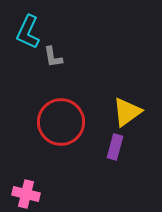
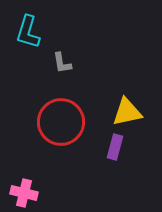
cyan L-shape: rotated 8 degrees counterclockwise
gray L-shape: moved 9 px right, 6 px down
yellow triangle: rotated 24 degrees clockwise
pink cross: moved 2 px left, 1 px up
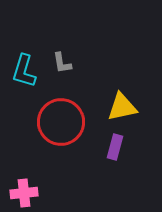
cyan L-shape: moved 4 px left, 39 px down
yellow triangle: moved 5 px left, 5 px up
pink cross: rotated 20 degrees counterclockwise
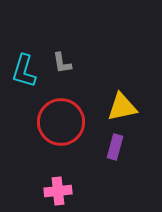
pink cross: moved 34 px right, 2 px up
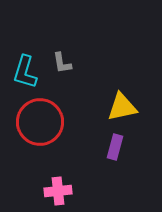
cyan L-shape: moved 1 px right, 1 px down
red circle: moved 21 px left
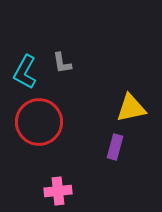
cyan L-shape: rotated 12 degrees clockwise
yellow triangle: moved 9 px right, 1 px down
red circle: moved 1 px left
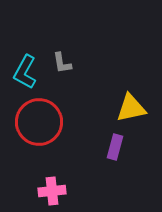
pink cross: moved 6 px left
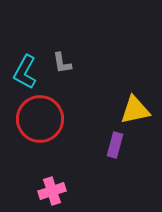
yellow triangle: moved 4 px right, 2 px down
red circle: moved 1 px right, 3 px up
purple rectangle: moved 2 px up
pink cross: rotated 12 degrees counterclockwise
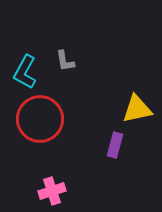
gray L-shape: moved 3 px right, 2 px up
yellow triangle: moved 2 px right, 1 px up
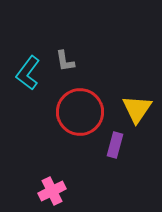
cyan L-shape: moved 3 px right, 1 px down; rotated 8 degrees clockwise
yellow triangle: rotated 44 degrees counterclockwise
red circle: moved 40 px right, 7 px up
pink cross: rotated 8 degrees counterclockwise
